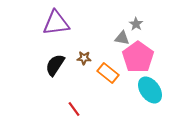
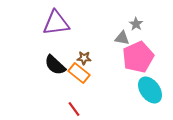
pink pentagon: rotated 12 degrees clockwise
black semicircle: rotated 80 degrees counterclockwise
orange rectangle: moved 29 px left
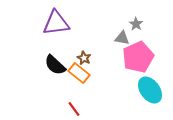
brown star: rotated 24 degrees clockwise
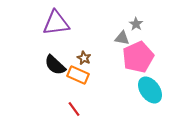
orange rectangle: moved 1 px left, 2 px down; rotated 15 degrees counterclockwise
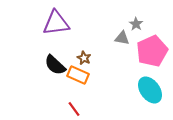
pink pentagon: moved 14 px right, 6 px up
